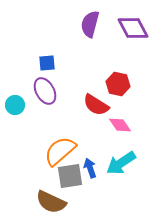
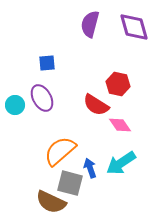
purple diamond: moved 1 px right, 1 px up; rotated 12 degrees clockwise
purple ellipse: moved 3 px left, 7 px down
gray square: moved 7 px down; rotated 24 degrees clockwise
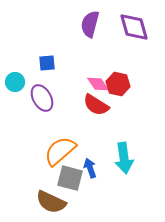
cyan circle: moved 23 px up
pink diamond: moved 22 px left, 41 px up
cyan arrow: moved 3 px right, 5 px up; rotated 64 degrees counterclockwise
gray square: moved 5 px up
